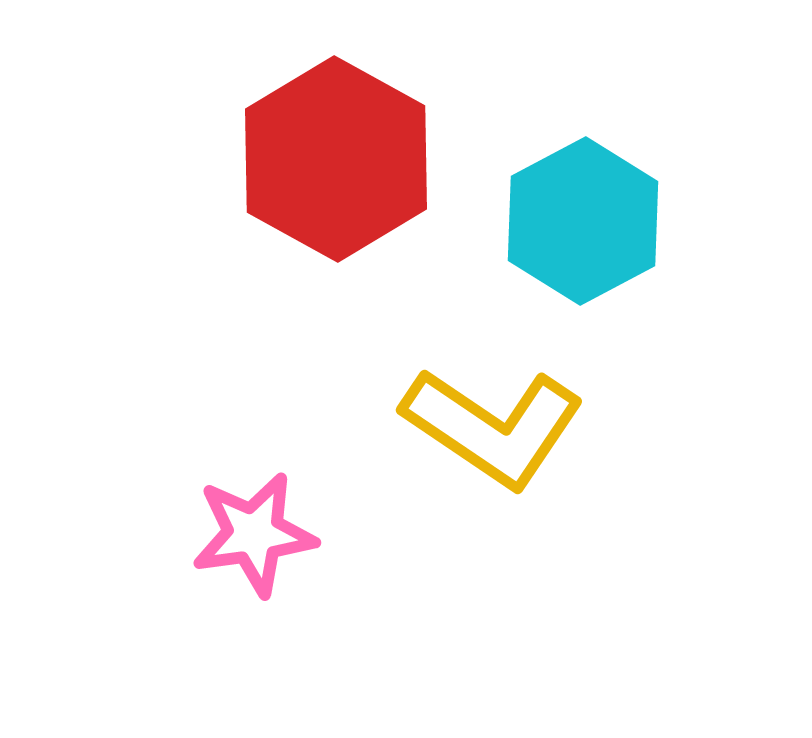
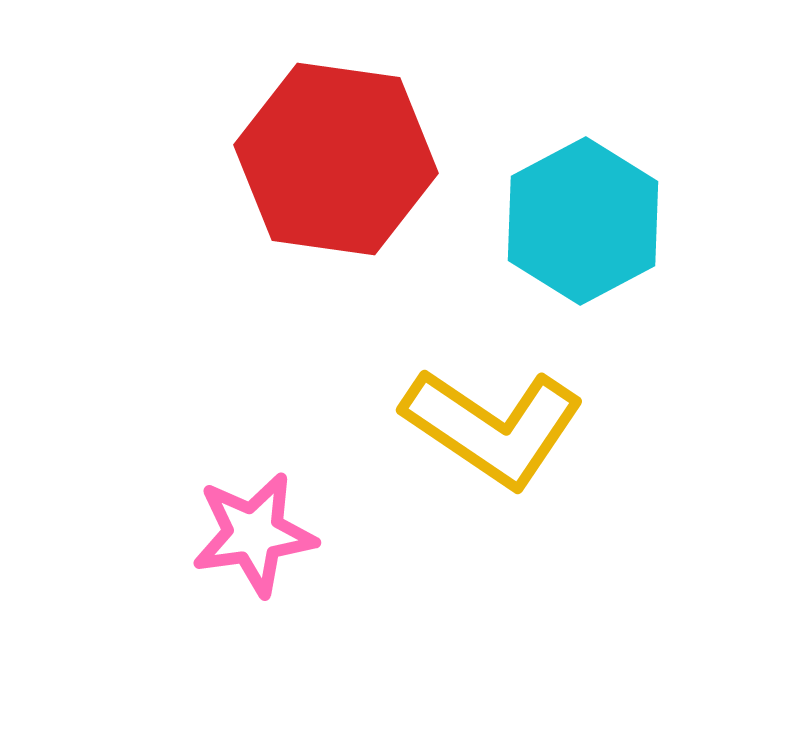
red hexagon: rotated 21 degrees counterclockwise
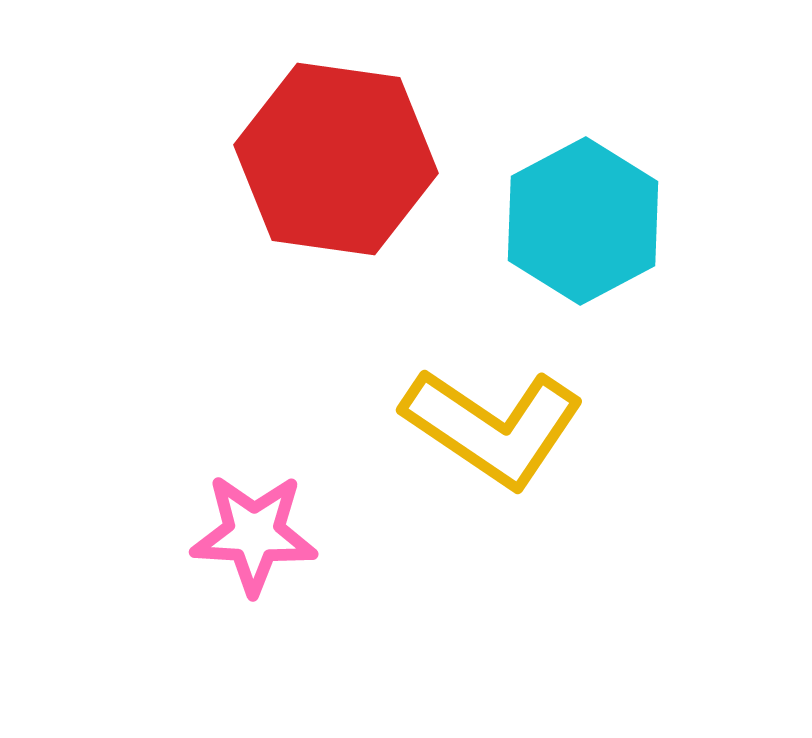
pink star: rotated 11 degrees clockwise
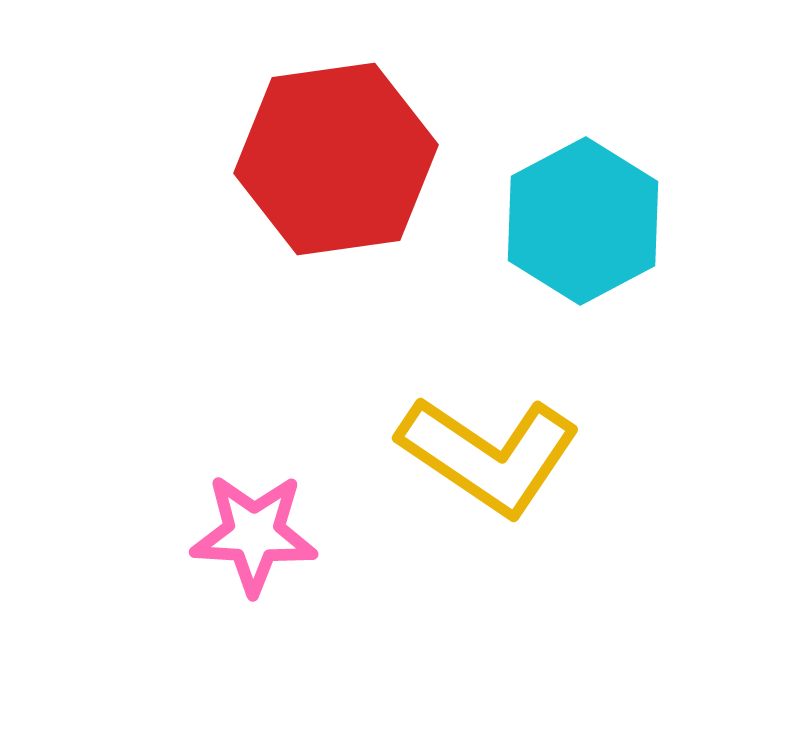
red hexagon: rotated 16 degrees counterclockwise
yellow L-shape: moved 4 px left, 28 px down
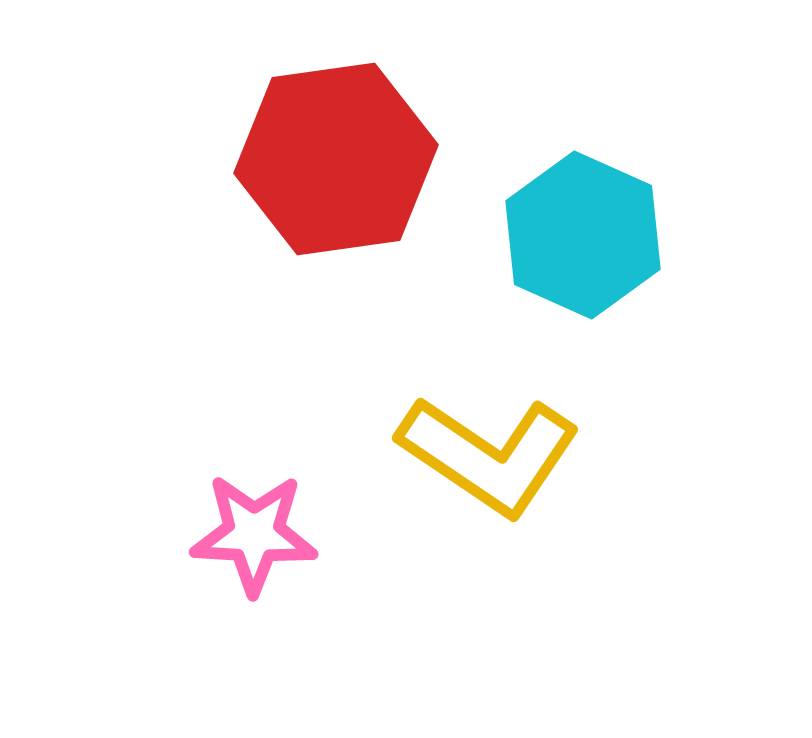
cyan hexagon: moved 14 px down; rotated 8 degrees counterclockwise
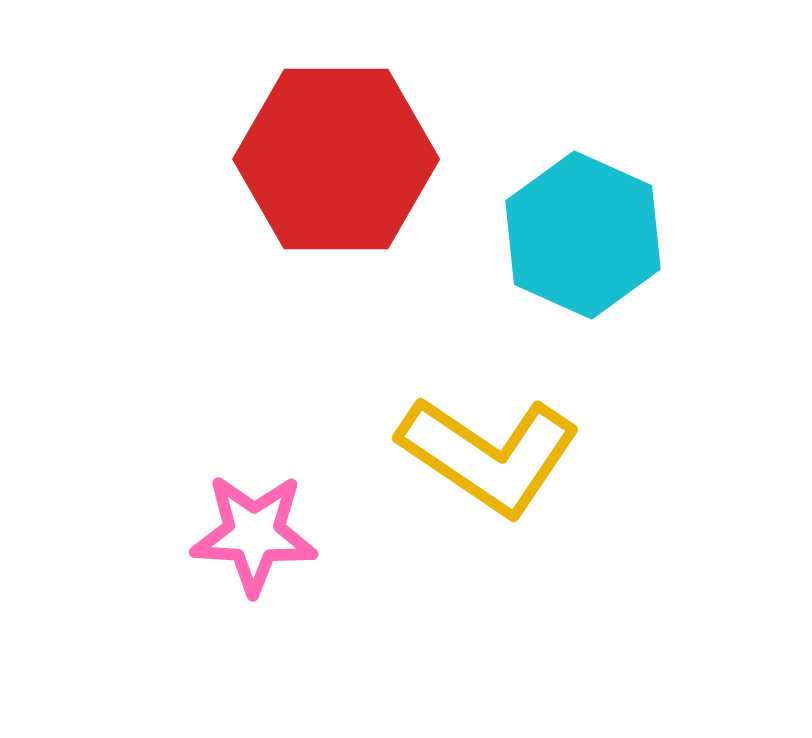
red hexagon: rotated 8 degrees clockwise
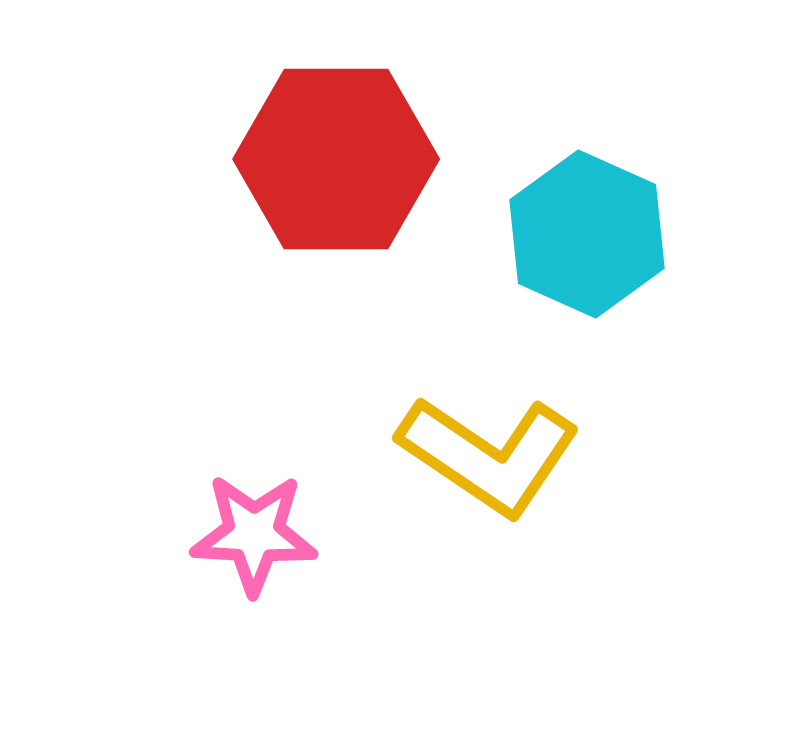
cyan hexagon: moved 4 px right, 1 px up
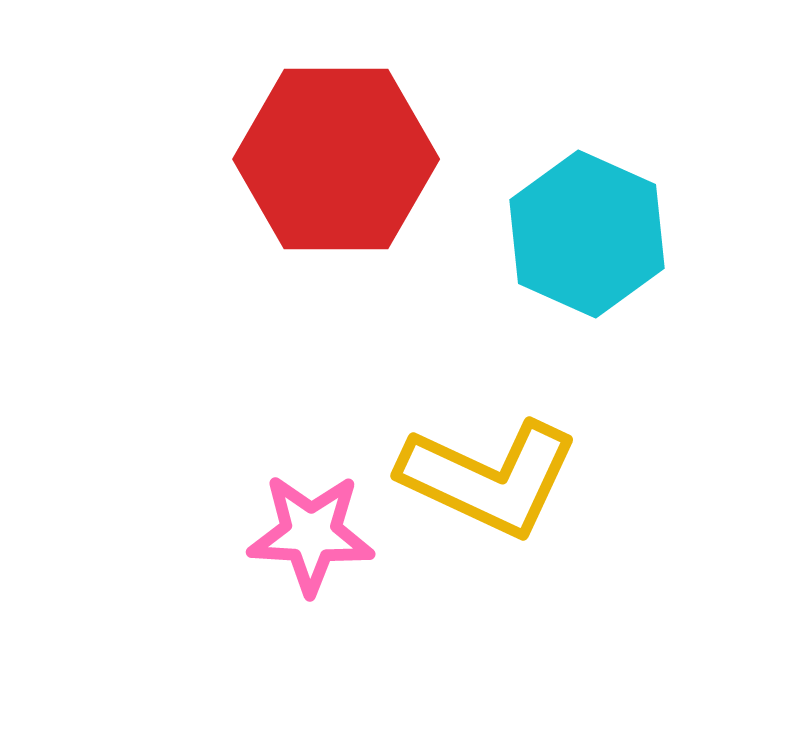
yellow L-shape: moved 23 px down; rotated 9 degrees counterclockwise
pink star: moved 57 px right
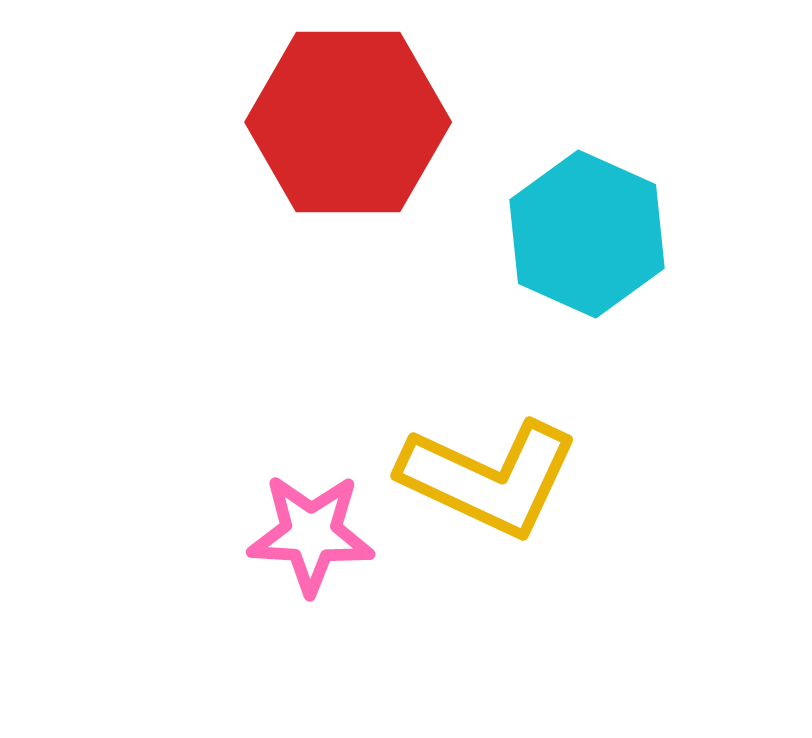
red hexagon: moved 12 px right, 37 px up
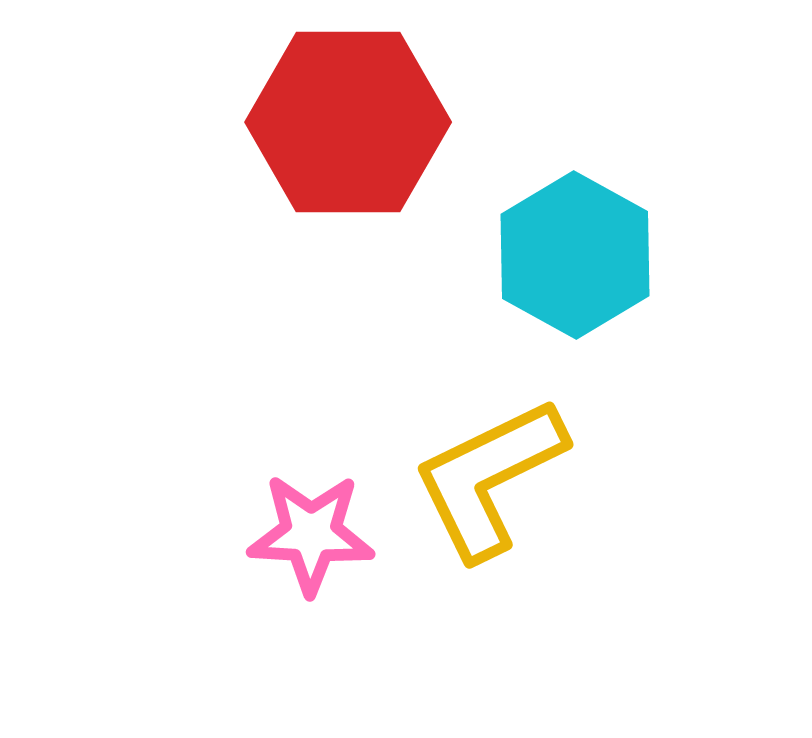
cyan hexagon: moved 12 px left, 21 px down; rotated 5 degrees clockwise
yellow L-shape: rotated 129 degrees clockwise
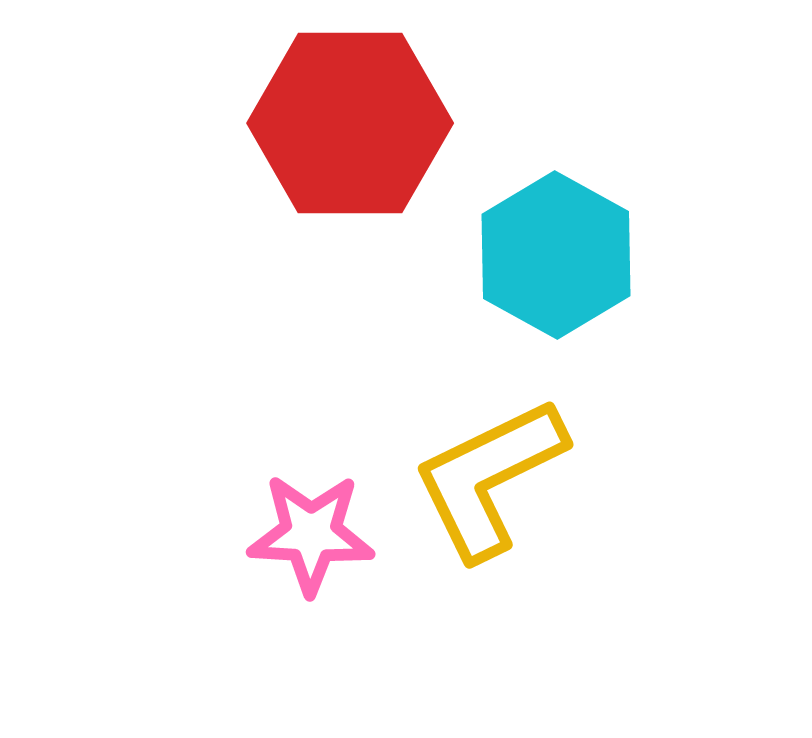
red hexagon: moved 2 px right, 1 px down
cyan hexagon: moved 19 px left
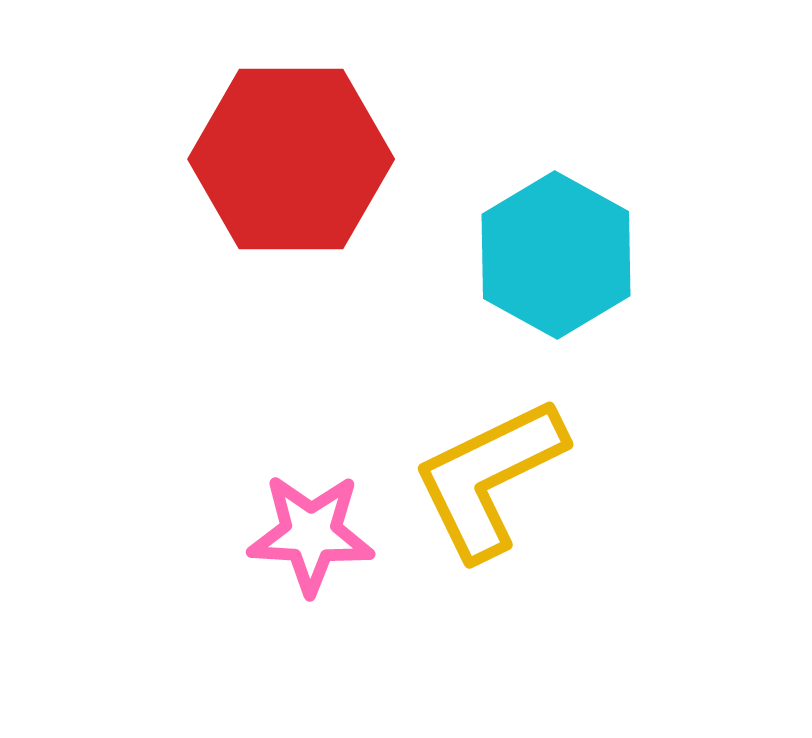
red hexagon: moved 59 px left, 36 px down
